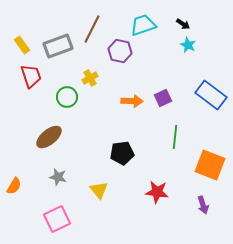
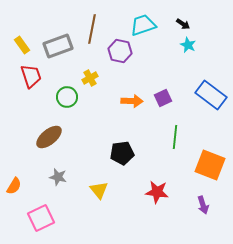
brown line: rotated 16 degrees counterclockwise
pink square: moved 16 px left, 1 px up
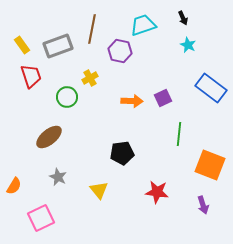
black arrow: moved 6 px up; rotated 32 degrees clockwise
blue rectangle: moved 7 px up
green line: moved 4 px right, 3 px up
gray star: rotated 12 degrees clockwise
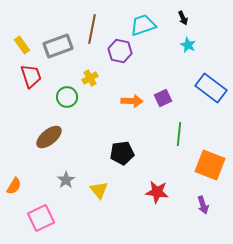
gray star: moved 8 px right, 3 px down; rotated 12 degrees clockwise
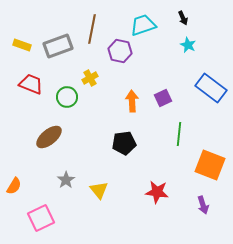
yellow rectangle: rotated 36 degrees counterclockwise
red trapezoid: moved 8 px down; rotated 50 degrees counterclockwise
orange arrow: rotated 95 degrees counterclockwise
black pentagon: moved 2 px right, 10 px up
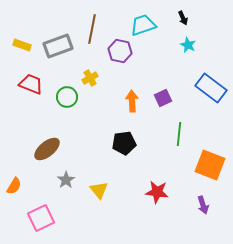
brown ellipse: moved 2 px left, 12 px down
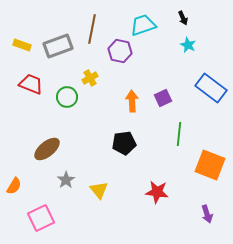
purple arrow: moved 4 px right, 9 px down
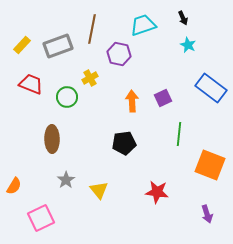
yellow rectangle: rotated 66 degrees counterclockwise
purple hexagon: moved 1 px left, 3 px down
brown ellipse: moved 5 px right, 10 px up; rotated 52 degrees counterclockwise
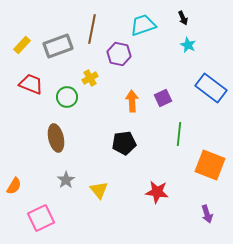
brown ellipse: moved 4 px right, 1 px up; rotated 12 degrees counterclockwise
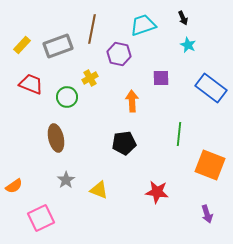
purple square: moved 2 px left, 20 px up; rotated 24 degrees clockwise
orange semicircle: rotated 24 degrees clockwise
yellow triangle: rotated 30 degrees counterclockwise
